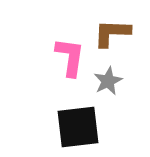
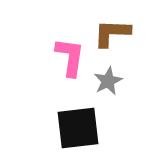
black square: moved 1 px down
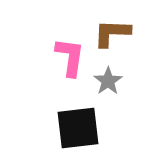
gray star: rotated 8 degrees counterclockwise
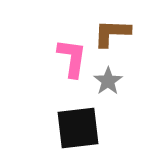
pink L-shape: moved 2 px right, 1 px down
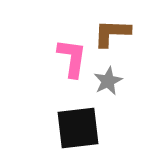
gray star: rotated 8 degrees clockwise
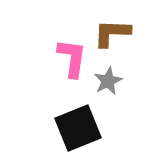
black square: rotated 15 degrees counterclockwise
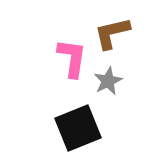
brown L-shape: rotated 15 degrees counterclockwise
